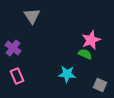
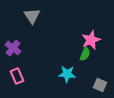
green semicircle: rotated 88 degrees clockwise
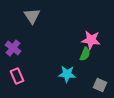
pink star: rotated 30 degrees clockwise
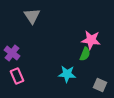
purple cross: moved 1 px left, 5 px down
